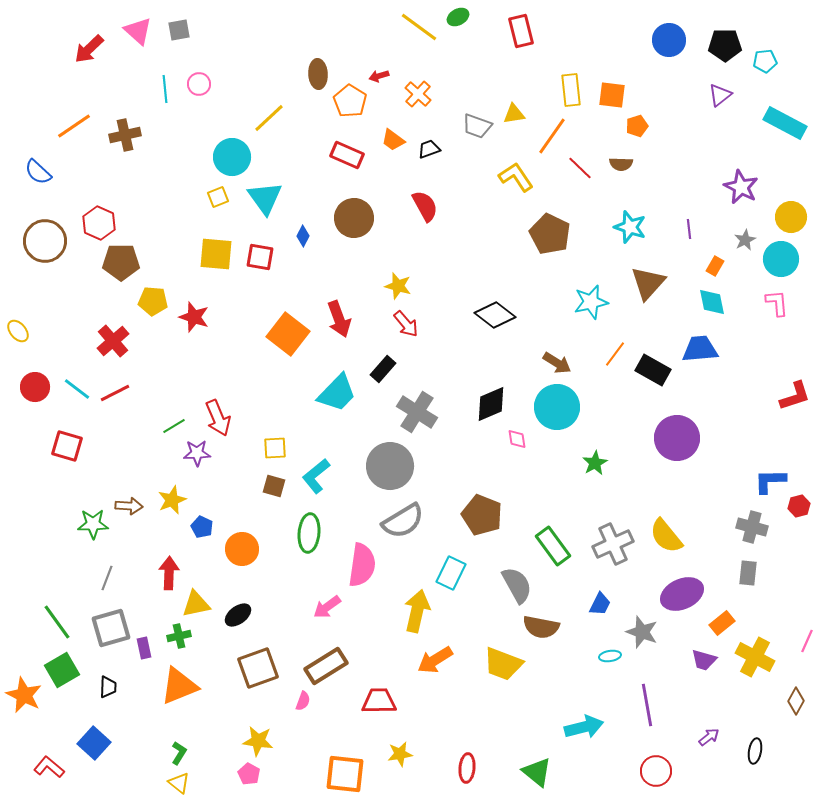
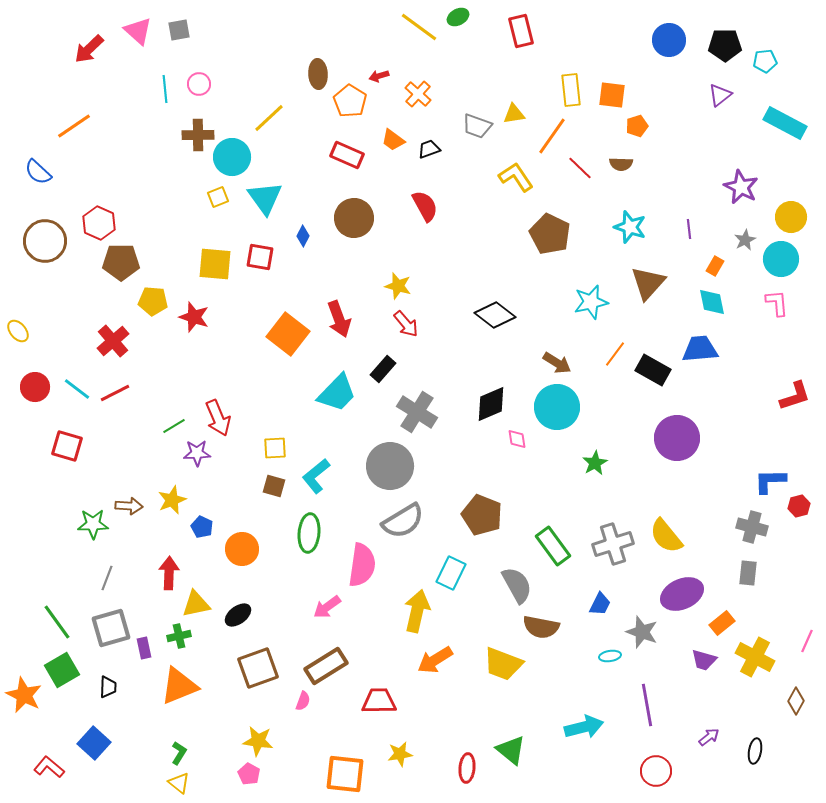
brown cross at (125, 135): moved 73 px right; rotated 12 degrees clockwise
yellow square at (216, 254): moved 1 px left, 10 px down
gray cross at (613, 544): rotated 6 degrees clockwise
green triangle at (537, 772): moved 26 px left, 22 px up
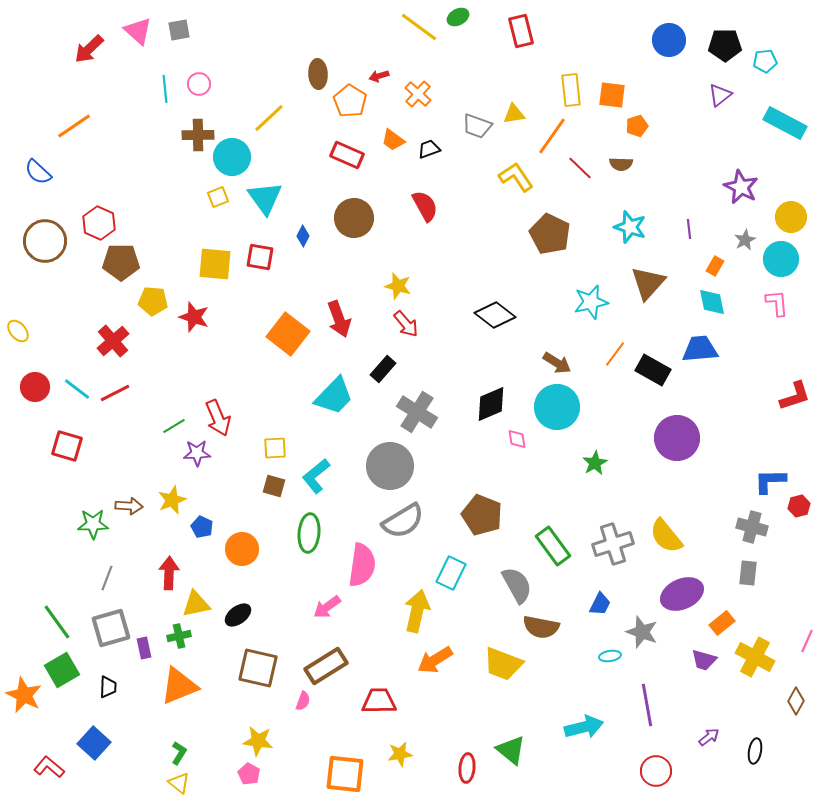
cyan trapezoid at (337, 393): moved 3 px left, 3 px down
brown square at (258, 668): rotated 33 degrees clockwise
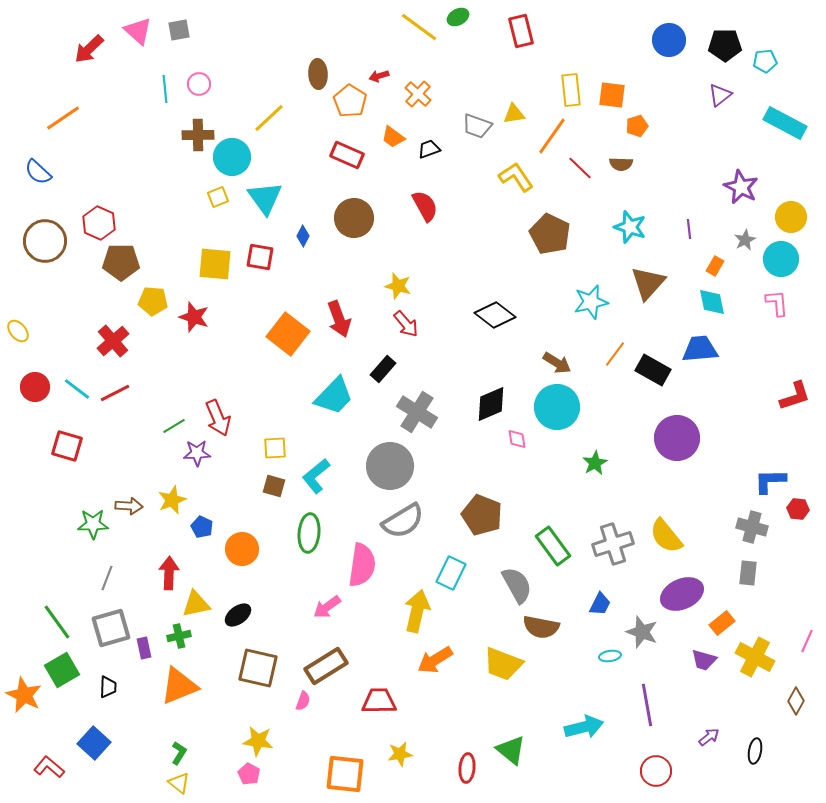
orange line at (74, 126): moved 11 px left, 8 px up
orange trapezoid at (393, 140): moved 3 px up
red hexagon at (799, 506): moved 1 px left, 3 px down; rotated 20 degrees clockwise
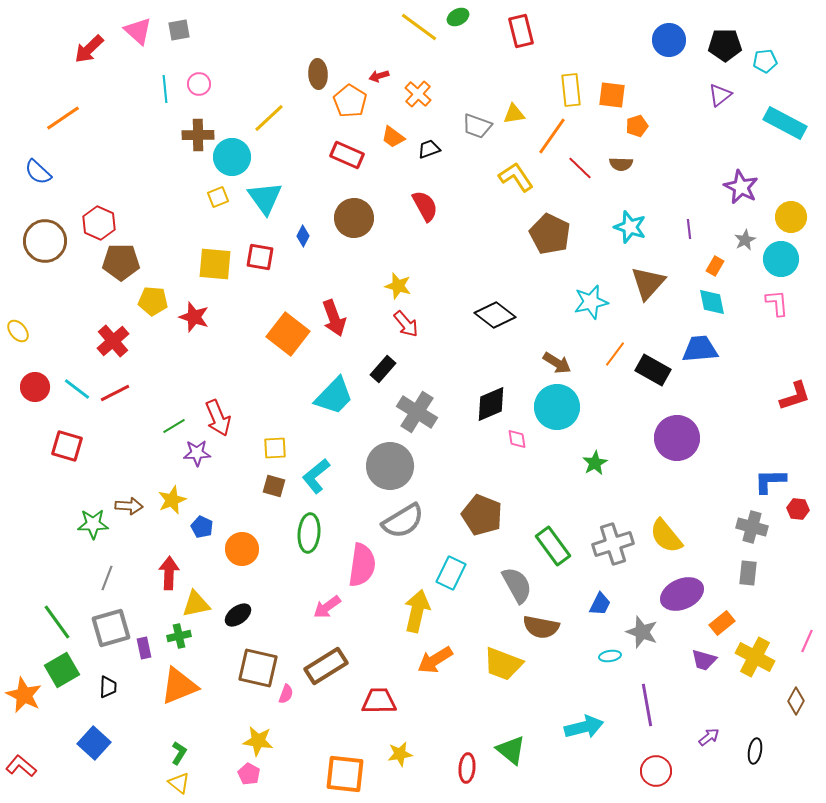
red arrow at (339, 319): moved 5 px left, 1 px up
pink semicircle at (303, 701): moved 17 px left, 7 px up
red L-shape at (49, 767): moved 28 px left, 1 px up
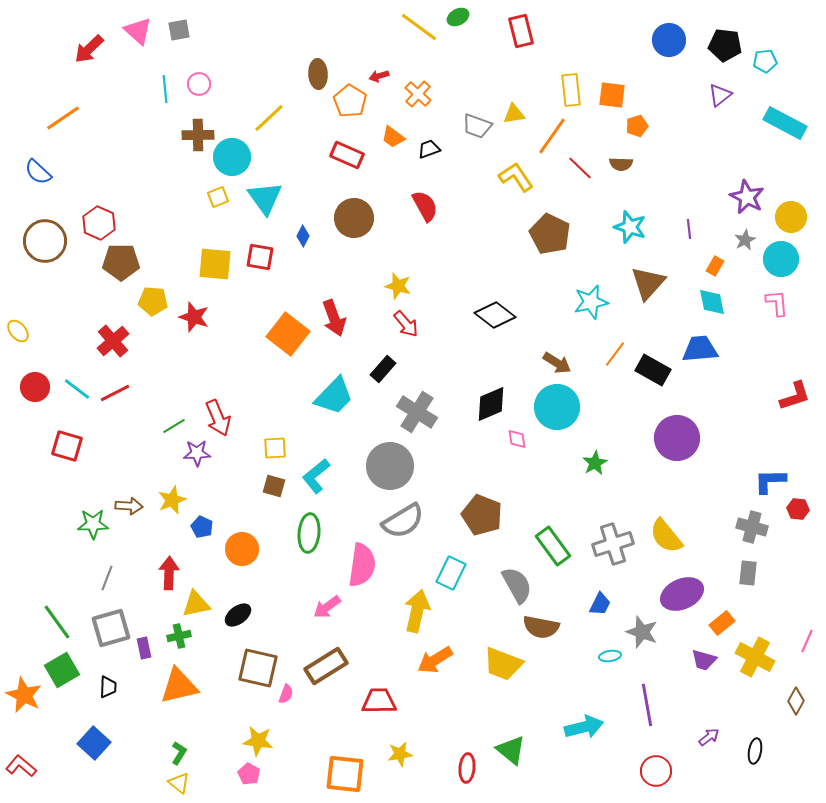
black pentagon at (725, 45): rotated 8 degrees clockwise
purple star at (741, 187): moved 6 px right, 10 px down
orange triangle at (179, 686): rotated 9 degrees clockwise
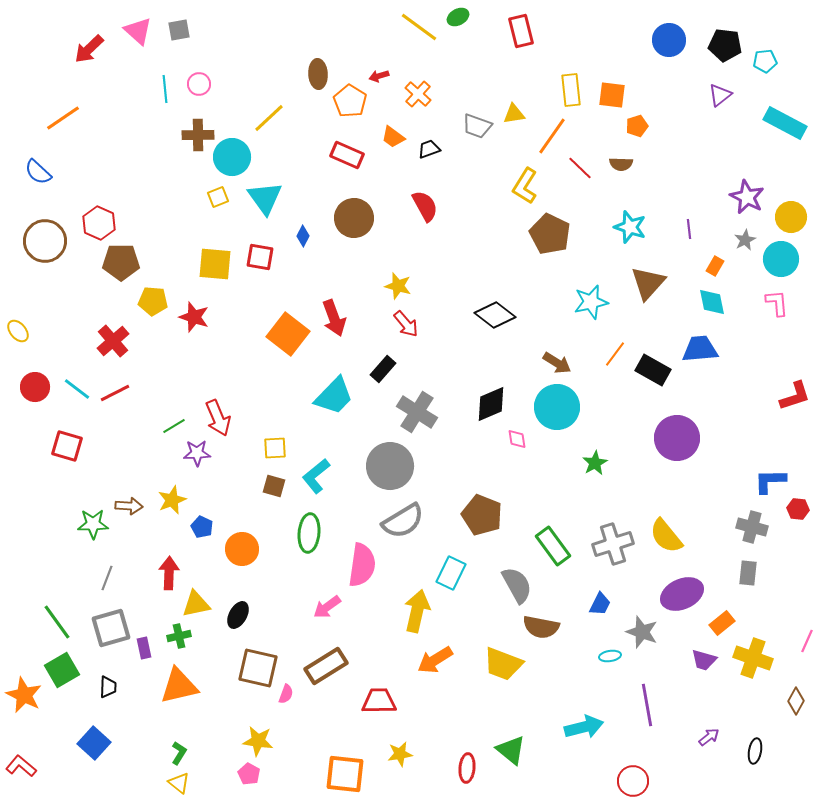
yellow L-shape at (516, 177): moved 9 px right, 9 px down; rotated 114 degrees counterclockwise
black ellipse at (238, 615): rotated 24 degrees counterclockwise
yellow cross at (755, 657): moved 2 px left, 1 px down; rotated 9 degrees counterclockwise
red circle at (656, 771): moved 23 px left, 10 px down
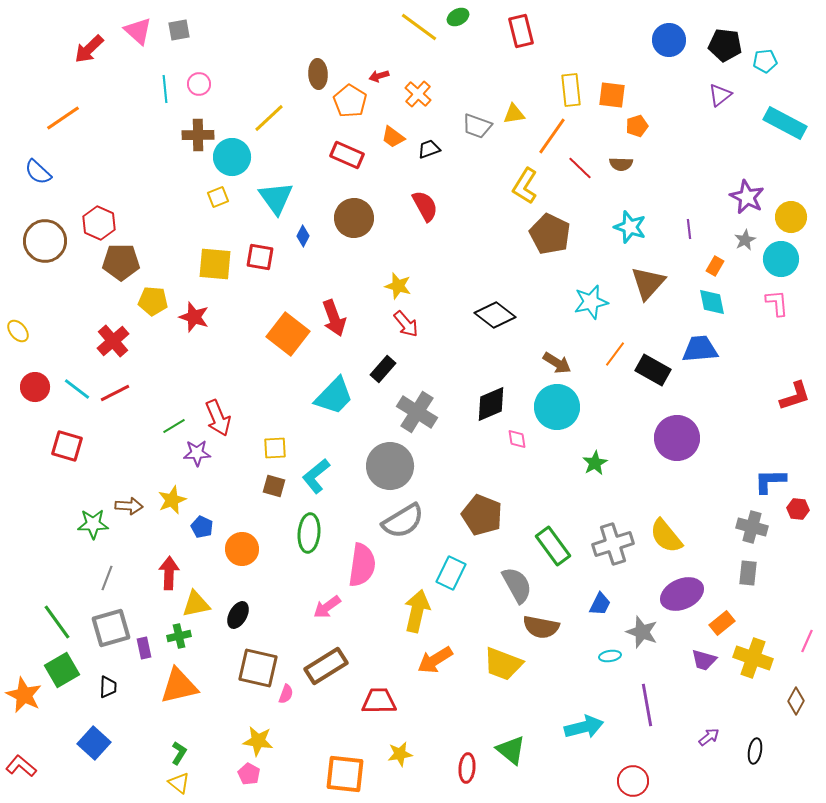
cyan triangle at (265, 198): moved 11 px right
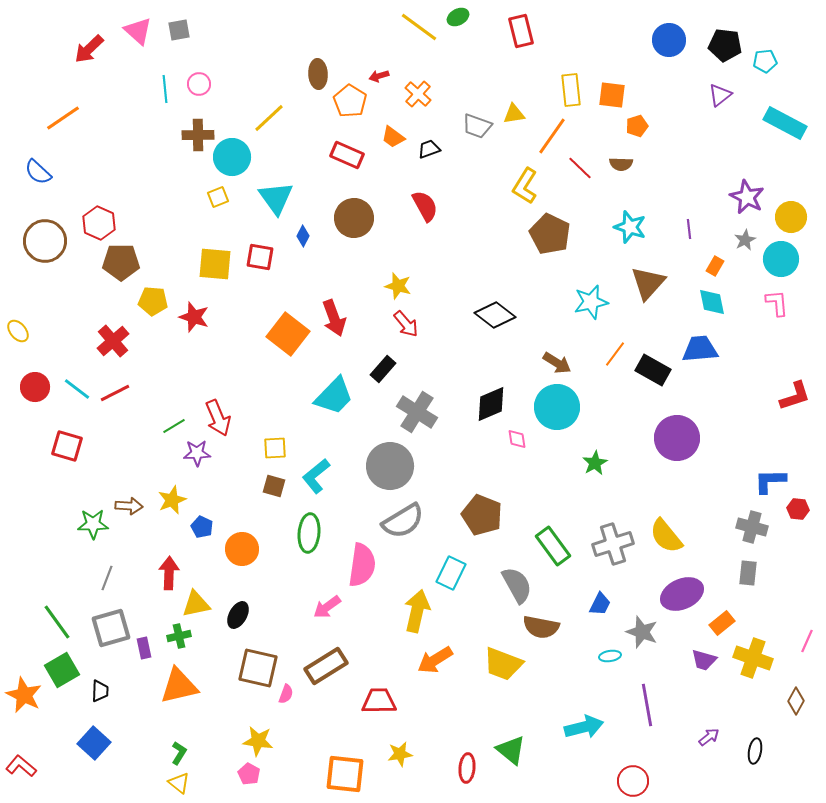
black trapezoid at (108, 687): moved 8 px left, 4 px down
